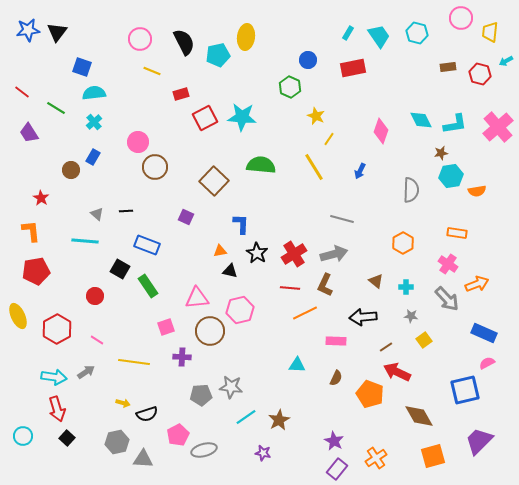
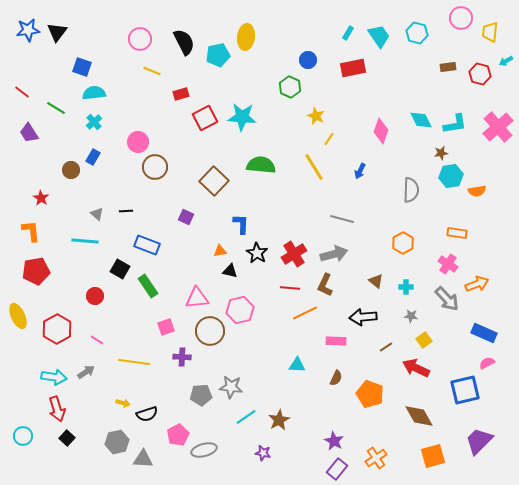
red arrow at (397, 372): moved 19 px right, 4 px up
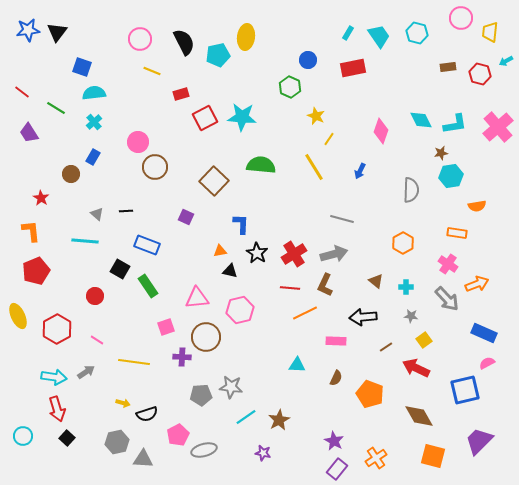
brown circle at (71, 170): moved 4 px down
orange semicircle at (477, 191): moved 15 px down
red pentagon at (36, 271): rotated 12 degrees counterclockwise
brown circle at (210, 331): moved 4 px left, 6 px down
orange square at (433, 456): rotated 30 degrees clockwise
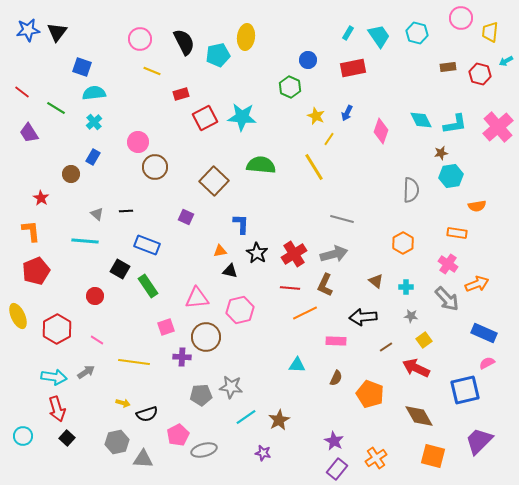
blue arrow at (360, 171): moved 13 px left, 58 px up
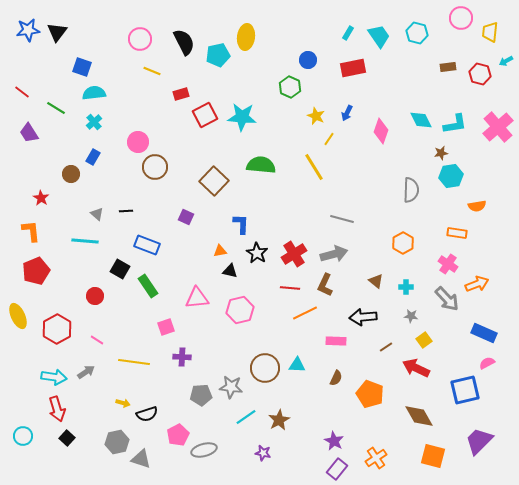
red square at (205, 118): moved 3 px up
brown circle at (206, 337): moved 59 px right, 31 px down
gray triangle at (143, 459): moved 2 px left; rotated 15 degrees clockwise
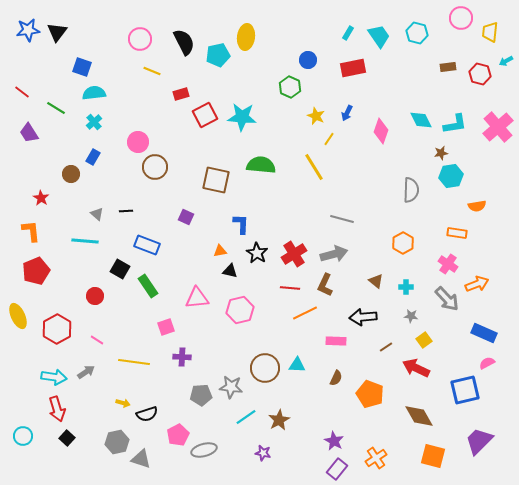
brown square at (214, 181): moved 2 px right, 1 px up; rotated 32 degrees counterclockwise
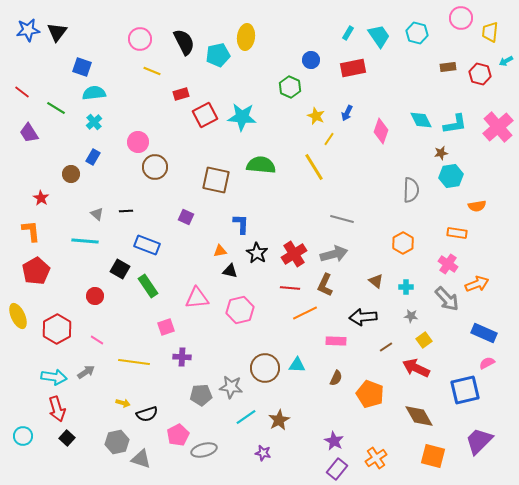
blue circle at (308, 60): moved 3 px right
red pentagon at (36, 271): rotated 8 degrees counterclockwise
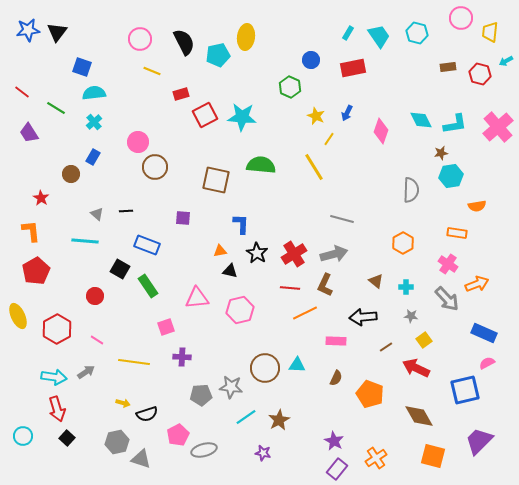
purple square at (186, 217): moved 3 px left, 1 px down; rotated 21 degrees counterclockwise
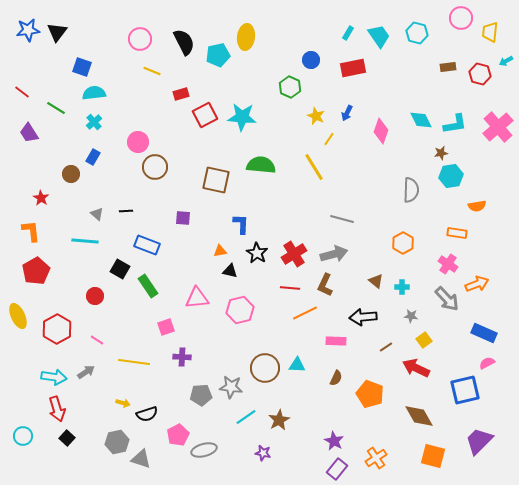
cyan cross at (406, 287): moved 4 px left
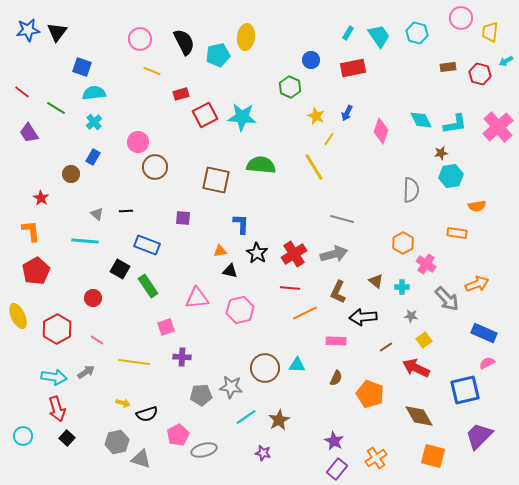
pink cross at (448, 264): moved 22 px left
brown L-shape at (325, 285): moved 13 px right, 7 px down
red circle at (95, 296): moved 2 px left, 2 px down
purple trapezoid at (479, 441): moved 5 px up
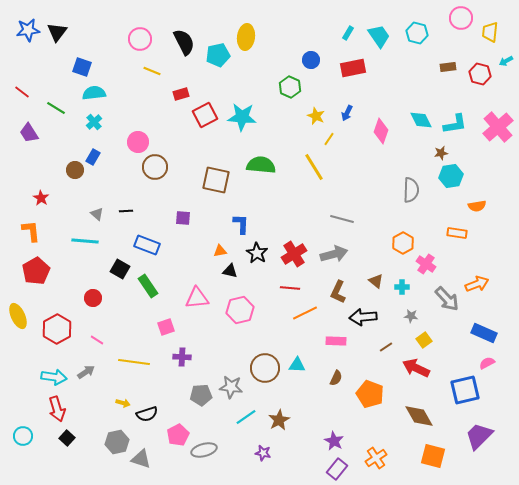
brown circle at (71, 174): moved 4 px right, 4 px up
